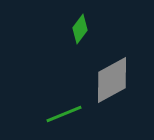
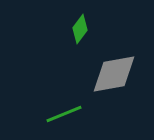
gray diamond: moved 2 px right, 6 px up; rotated 18 degrees clockwise
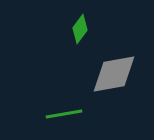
green line: rotated 12 degrees clockwise
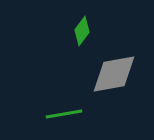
green diamond: moved 2 px right, 2 px down
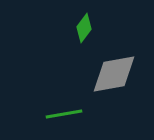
green diamond: moved 2 px right, 3 px up
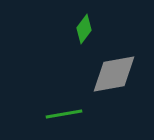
green diamond: moved 1 px down
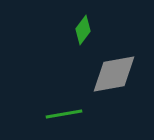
green diamond: moved 1 px left, 1 px down
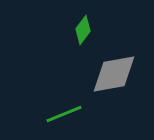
green line: rotated 12 degrees counterclockwise
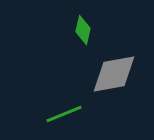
green diamond: rotated 24 degrees counterclockwise
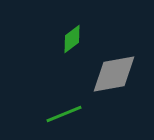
green diamond: moved 11 px left, 9 px down; rotated 40 degrees clockwise
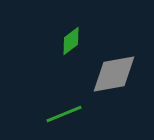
green diamond: moved 1 px left, 2 px down
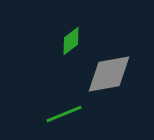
gray diamond: moved 5 px left
